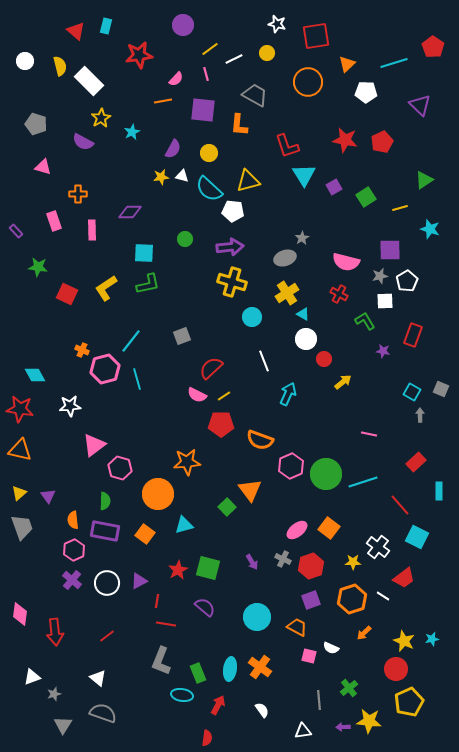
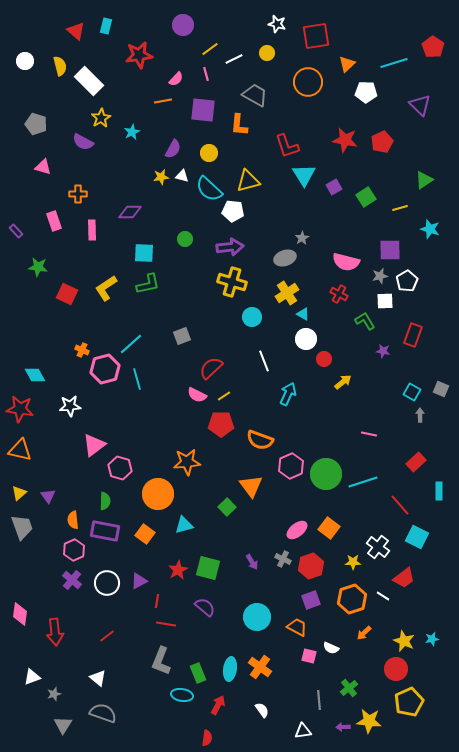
cyan line at (131, 341): moved 3 px down; rotated 10 degrees clockwise
orange triangle at (250, 490): moved 1 px right, 4 px up
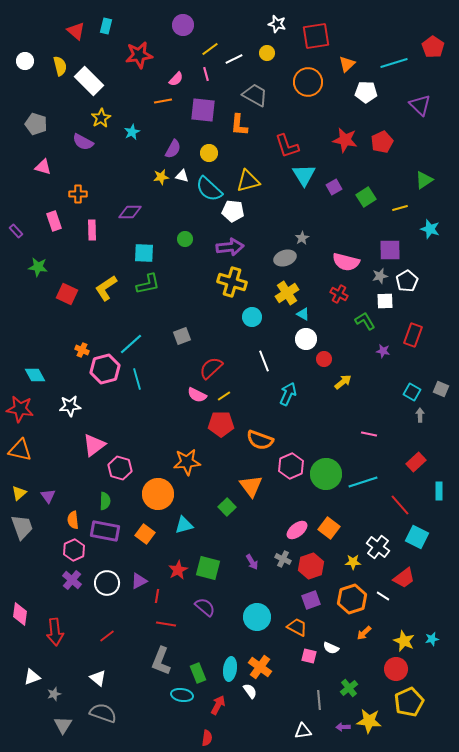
red line at (157, 601): moved 5 px up
white semicircle at (262, 710): moved 12 px left, 19 px up
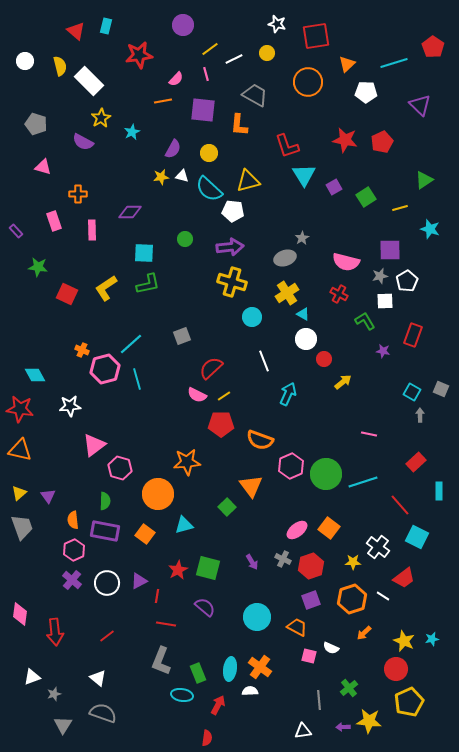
white semicircle at (250, 691): rotated 56 degrees counterclockwise
